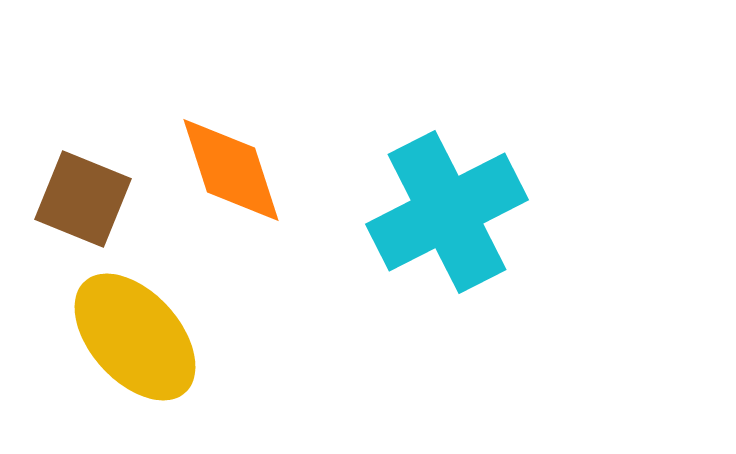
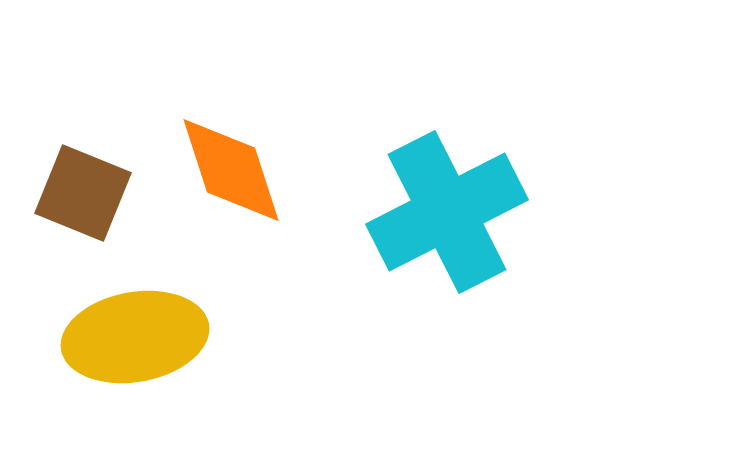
brown square: moved 6 px up
yellow ellipse: rotated 58 degrees counterclockwise
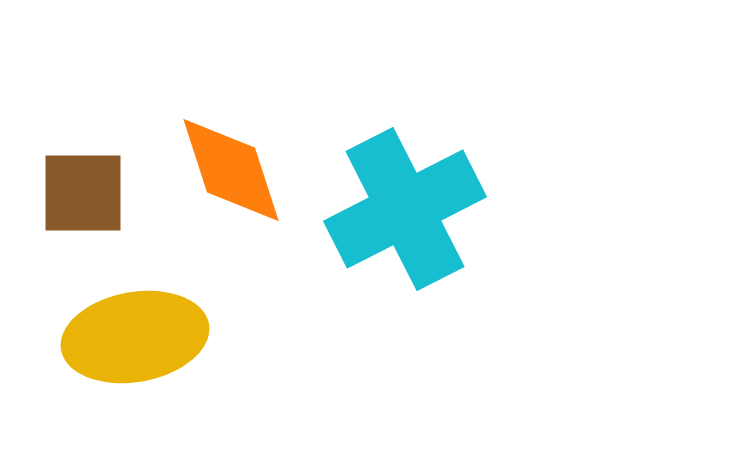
brown square: rotated 22 degrees counterclockwise
cyan cross: moved 42 px left, 3 px up
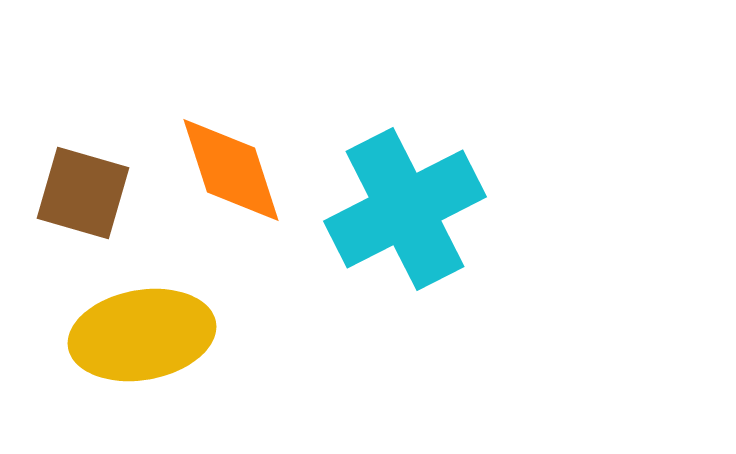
brown square: rotated 16 degrees clockwise
yellow ellipse: moved 7 px right, 2 px up
